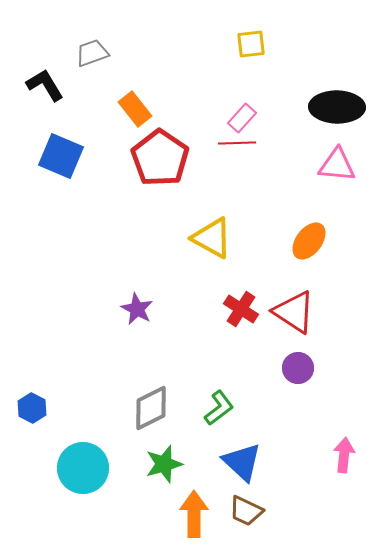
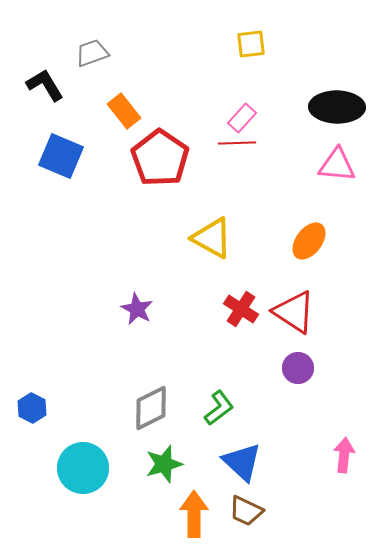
orange rectangle: moved 11 px left, 2 px down
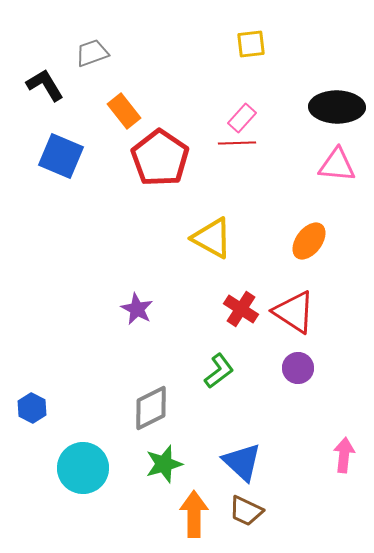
green L-shape: moved 37 px up
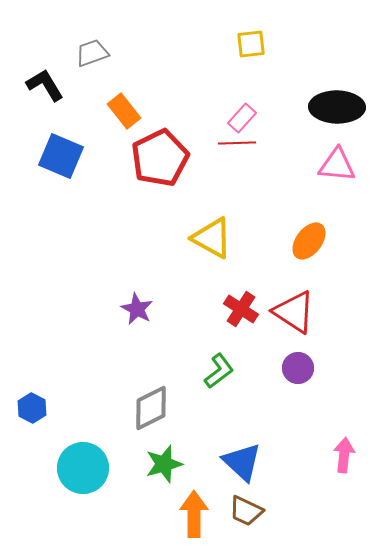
red pentagon: rotated 12 degrees clockwise
